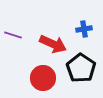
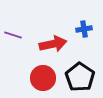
red arrow: rotated 36 degrees counterclockwise
black pentagon: moved 1 px left, 9 px down
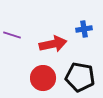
purple line: moved 1 px left
black pentagon: rotated 24 degrees counterclockwise
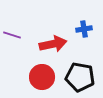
red circle: moved 1 px left, 1 px up
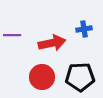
purple line: rotated 18 degrees counterclockwise
red arrow: moved 1 px left, 1 px up
black pentagon: rotated 12 degrees counterclockwise
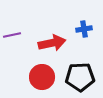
purple line: rotated 12 degrees counterclockwise
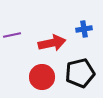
black pentagon: moved 4 px up; rotated 12 degrees counterclockwise
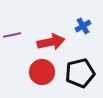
blue cross: moved 1 px left, 3 px up; rotated 21 degrees counterclockwise
red arrow: moved 1 px left, 1 px up
red circle: moved 5 px up
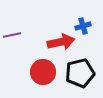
blue cross: rotated 14 degrees clockwise
red arrow: moved 10 px right
red circle: moved 1 px right
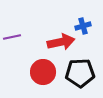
purple line: moved 2 px down
black pentagon: rotated 12 degrees clockwise
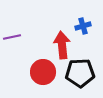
red arrow: moved 1 px right, 3 px down; rotated 84 degrees counterclockwise
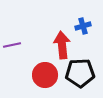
purple line: moved 8 px down
red circle: moved 2 px right, 3 px down
